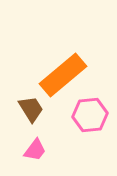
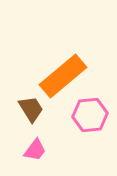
orange rectangle: moved 1 px down
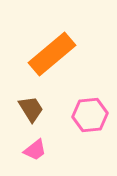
orange rectangle: moved 11 px left, 22 px up
pink trapezoid: rotated 15 degrees clockwise
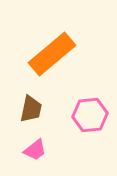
brown trapezoid: rotated 44 degrees clockwise
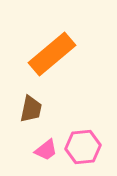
pink hexagon: moved 7 px left, 32 px down
pink trapezoid: moved 11 px right
